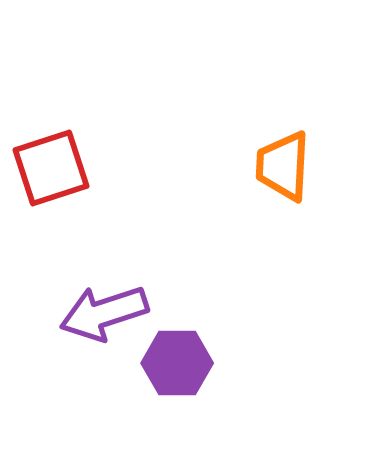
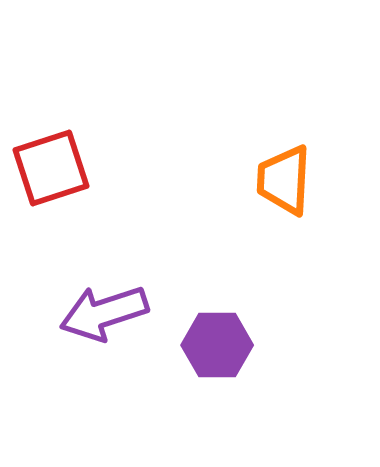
orange trapezoid: moved 1 px right, 14 px down
purple hexagon: moved 40 px right, 18 px up
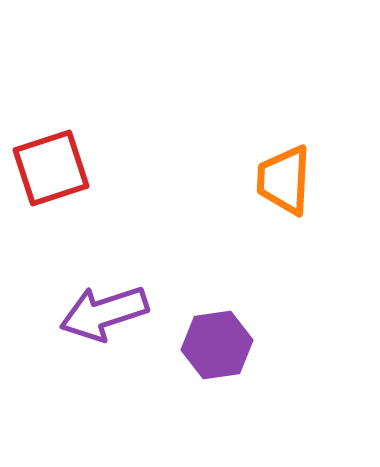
purple hexagon: rotated 8 degrees counterclockwise
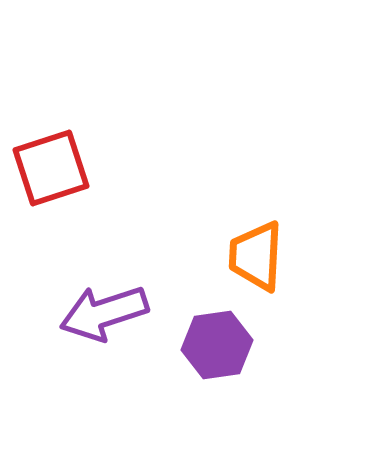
orange trapezoid: moved 28 px left, 76 px down
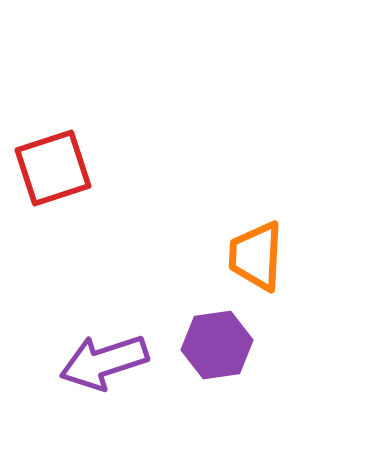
red square: moved 2 px right
purple arrow: moved 49 px down
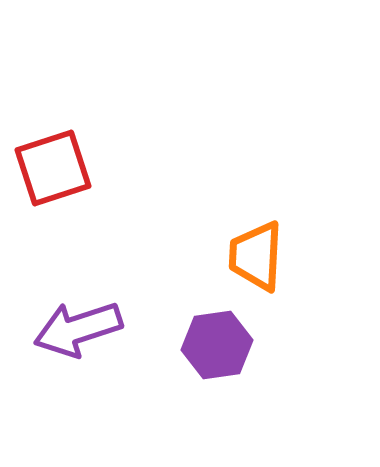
purple arrow: moved 26 px left, 33 px up
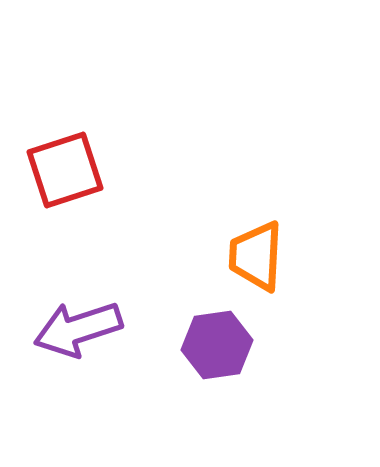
red square: moved 12 px right, 2 px down
